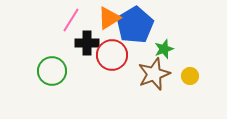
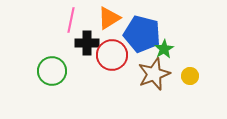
pink line: rotated 20 degrees counterclockwise
blue pentagon: moved 7 px right, 9 px down; rotated 27 degrees counterclockwise
green star: rotated 12 degrees counterclockwise
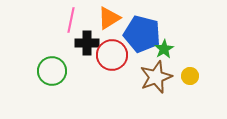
brown star: moved 2 px right, 3 px down
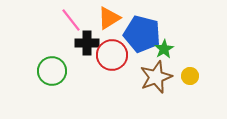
pink line: rotated 50 degrees counterclockwise
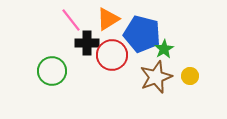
orange triangle: moved 1 px left, 1 px down
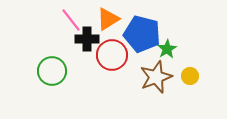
black cross: moved 4 px up
green star: moved 3 px right
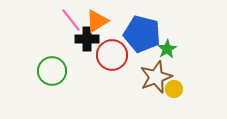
orange triangle: moved 11 px left, 2 px down
yellow circle: moved 16 px left, 13 px down
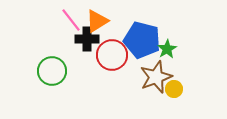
blue pentagon: moved 6 px down
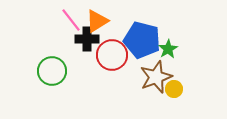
green star: moved 1 px right
